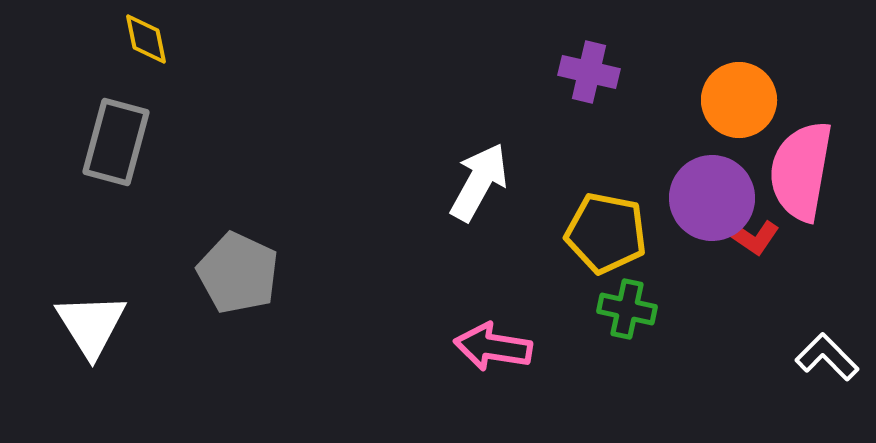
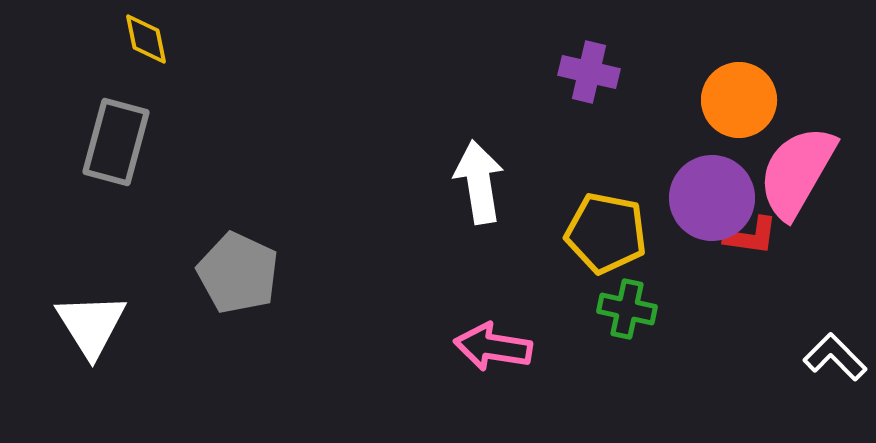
pink semicircle: moved 4 px left, 1 px down; rotated 20 degrees clockwise
white arrow: rotated 38 degrees counterclockwise
red L-shape: rotated 26 degrees counterclockwise
white L-shape: moved 8 px right
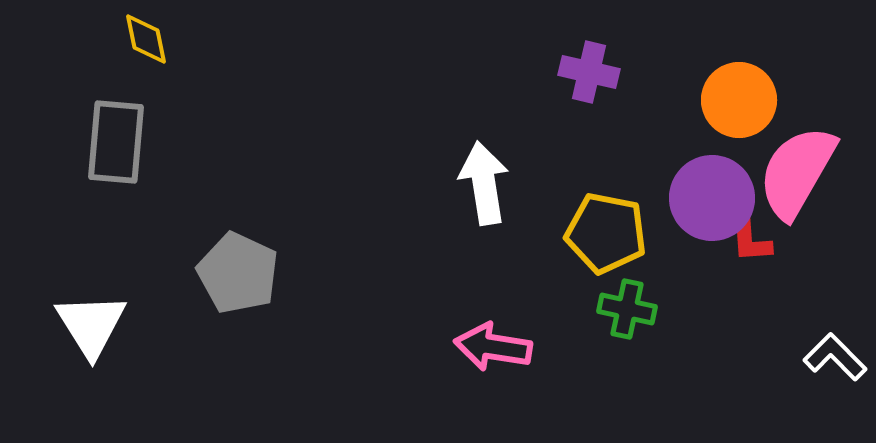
gray rectangle: rotated 10 degrees counterclockwise
white arrow: moved 5 px right, 1 px down
red L-shape: moved 1 px left, 2 px down; rotated 78 degrees clockwise
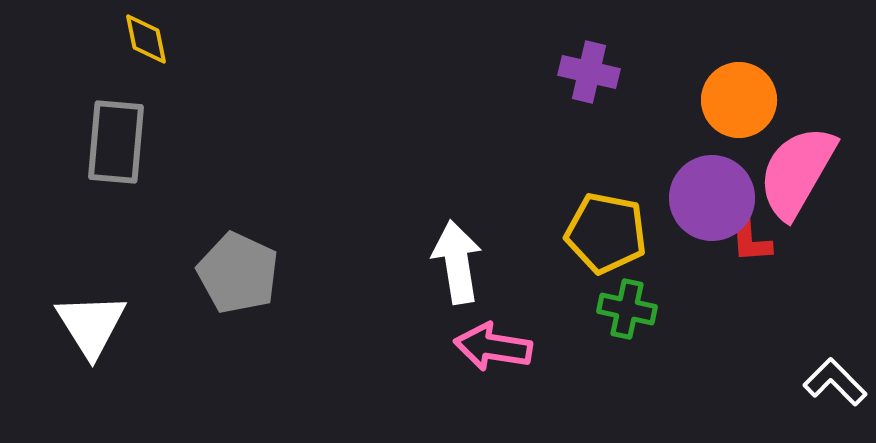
white arrow: moved 27 px left, 79 px down
white L-shape: moved 25 px down
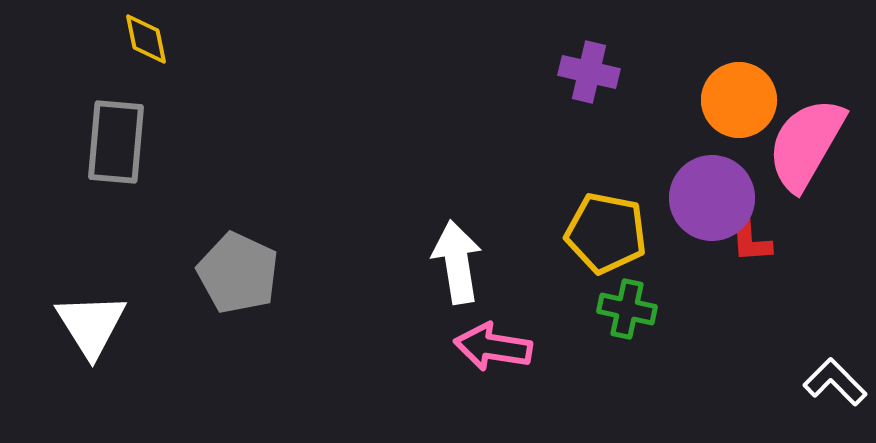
pink semicircle: moved 9 px right, 28 px up
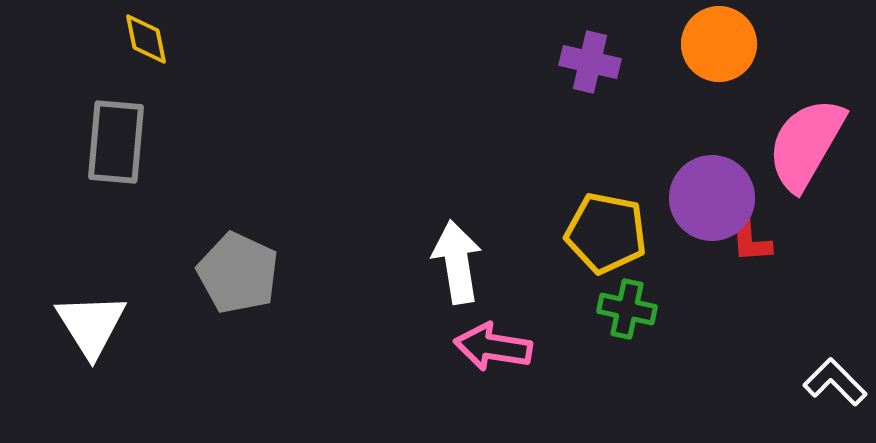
purple cross: moved 1 px right, 10 px up
orange circle: moved 20 px left, 56 px up
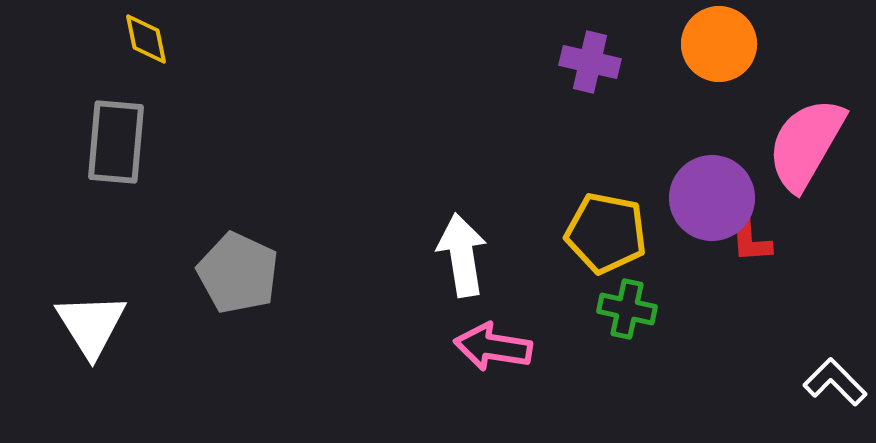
white arrow: moved 5 px right, 7 px up
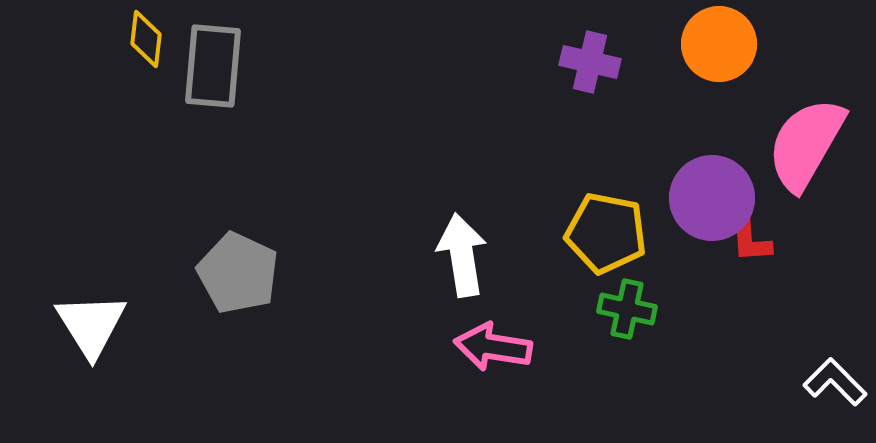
yellow diamond: rotated 18 degrees clockwise
gray rectangle: moved 97 px right, 76 px up
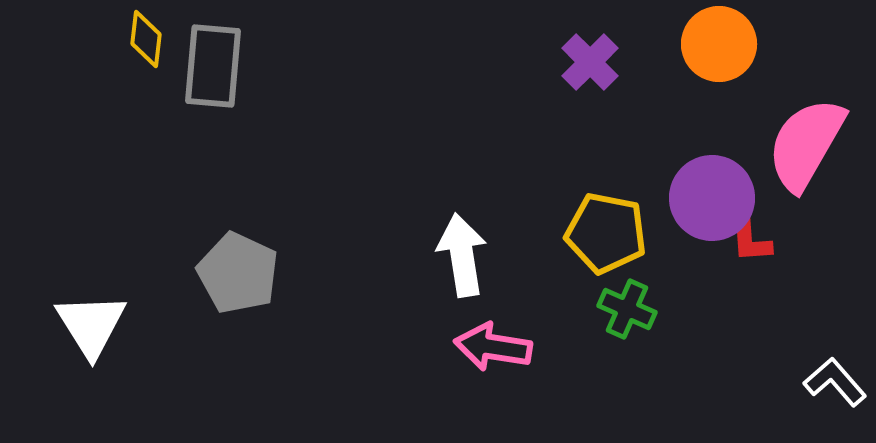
purple cross: rotated 32 degrees clockwise
green cross: rotated 12 degrees clockwise
white L-shape: rotated 4 degrees clockwise
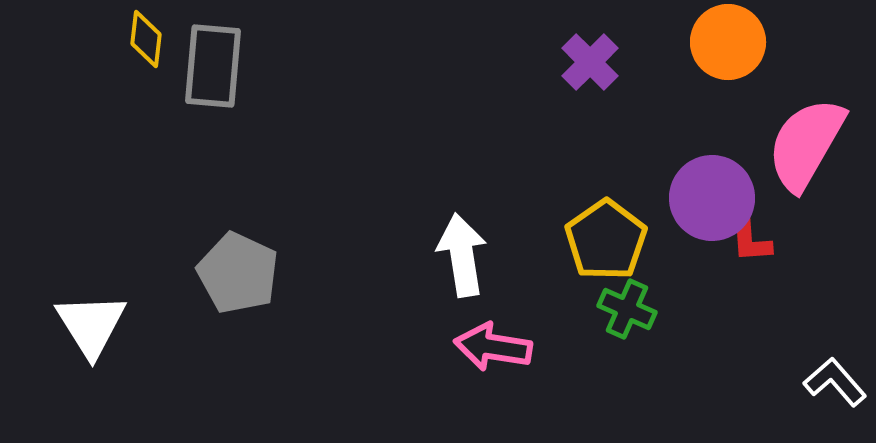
orange circle: moved 9 px right, 2 px up
yellow pentagon: moved 7 px down; rotated 26 degrees clockwise
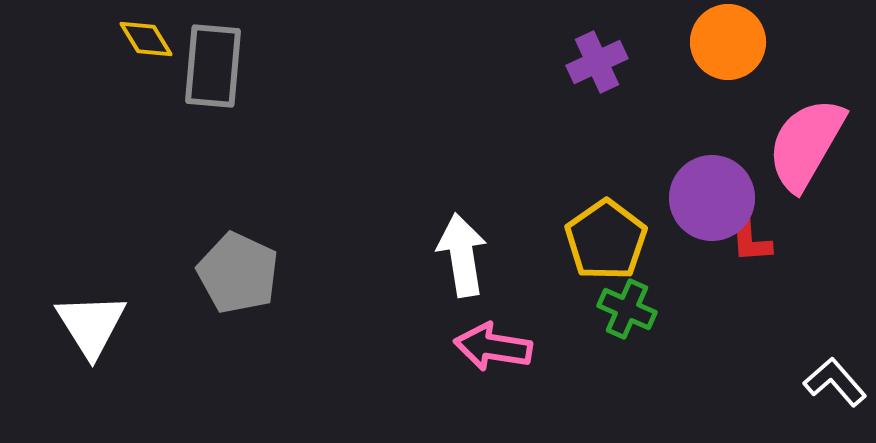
yellow diamond: rotated 38 degrees counterclockwise
purple cross: moved 7 px right; rotated 20 degrees clockwise
